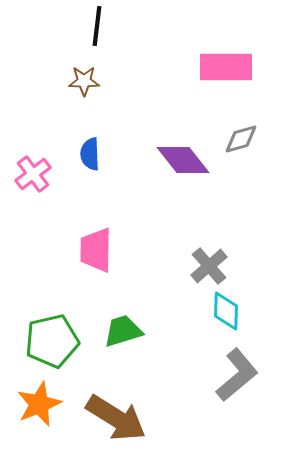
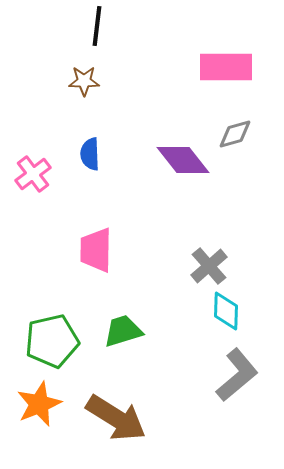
gray diamond: moved 6 px left, 5 px up
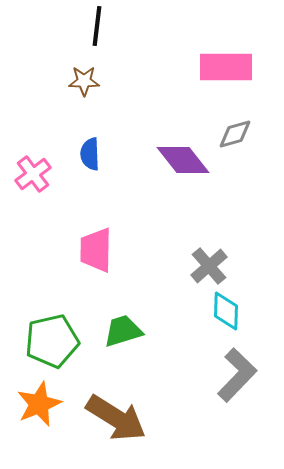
gray L-shape: rotated 6 degrees counterclockwise
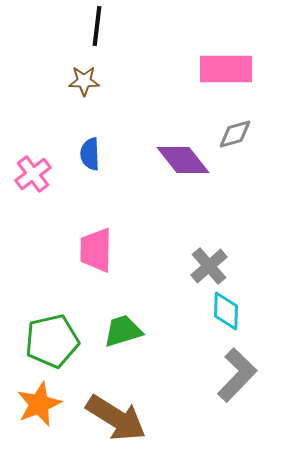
pink rectangle: moved 2 px down
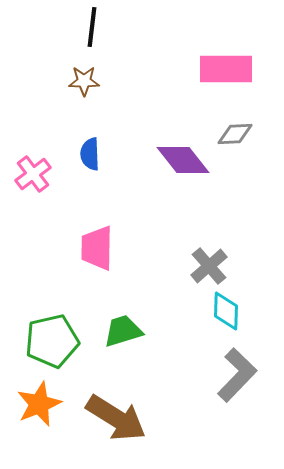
black line: moved 5 px left, 1 px down
gray diamond: rotated 12 degrees clockwise
pink trapezoid: moved 1 px right, 2 px up
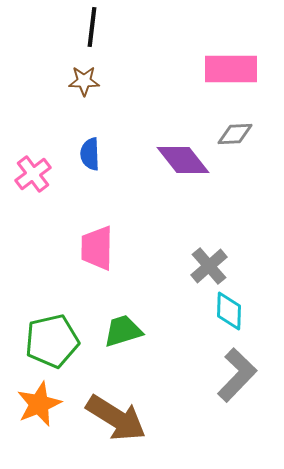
pink rectangle: moved 5 px right
cyan diamond: moved 3 px right
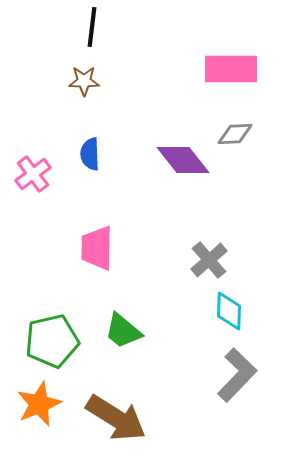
gray cross: moved 6 px up
green trapezoid: rotated 123 degrees counterclockwise
